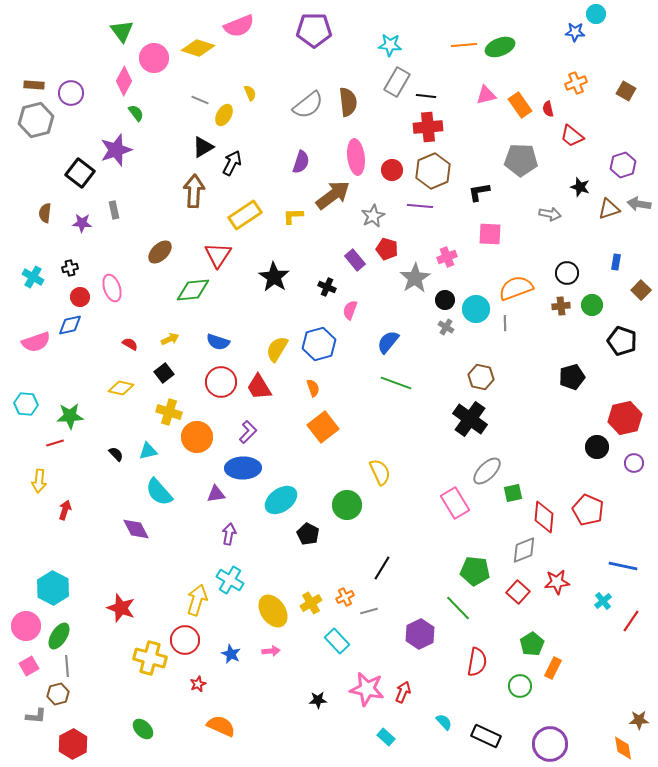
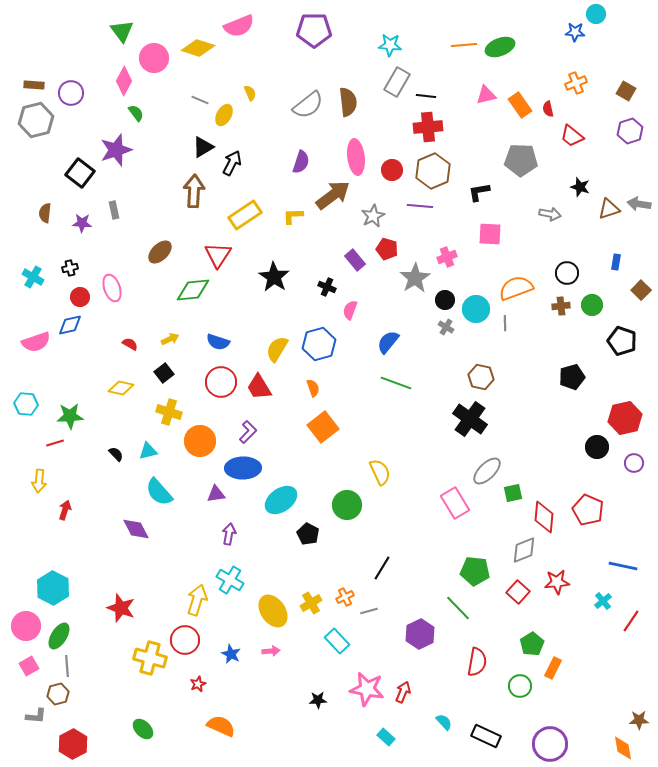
purple hexagon at (623, 165): moved 7 px right, 34 px up
orange circle at (197, 437): moved 3 px right, 4 px down
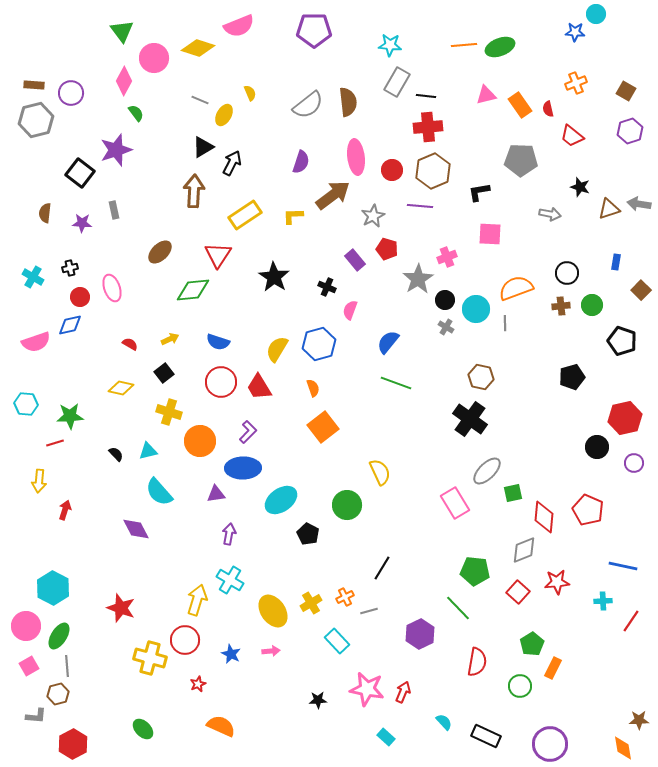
gray star at (415, 278): moved 3 px right, 1 px down
cyan cross at (603, 601): rotated 36 degrees clockwise
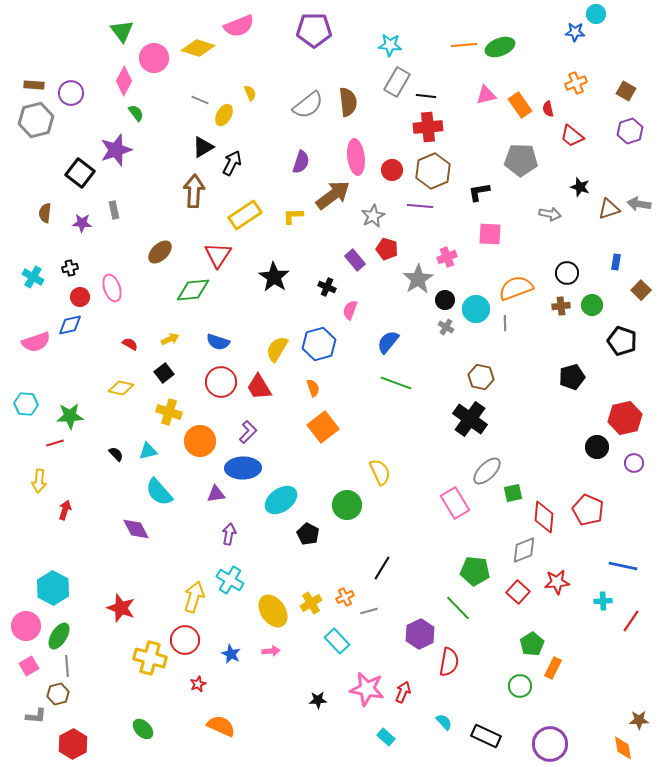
yellow arrow at (197, 600): moved 3 px left, 3 px up
red semicircle at (477, 662): moved 28 px left
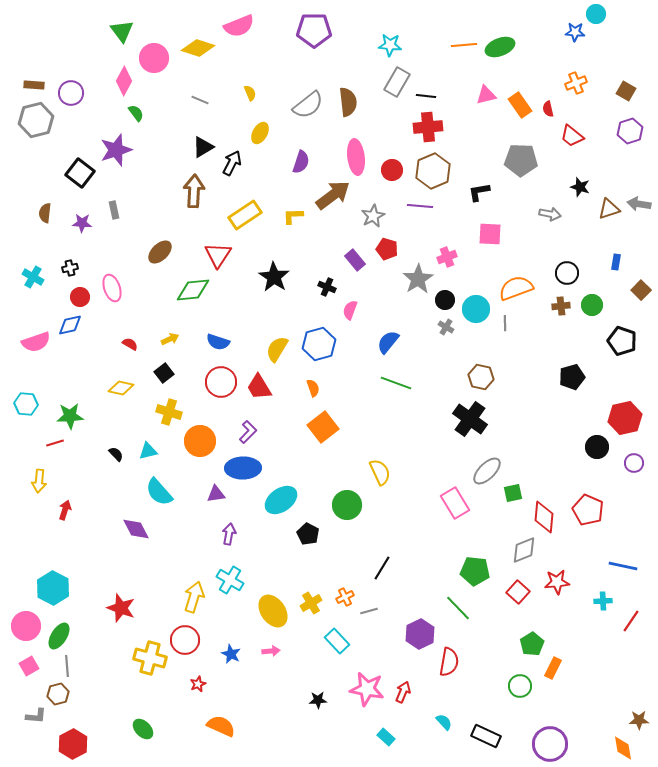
yellow ellipse at (224, 115): moved 36 px right, 18 px down
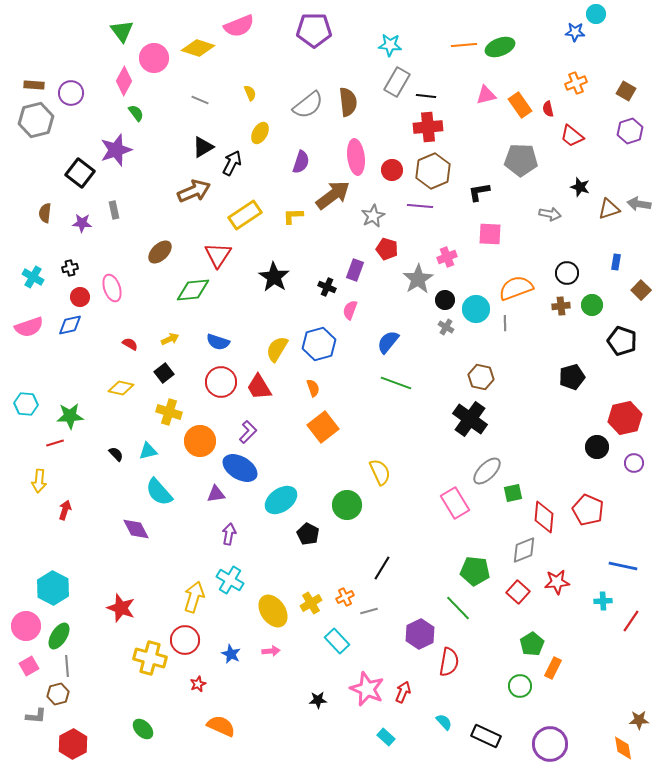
brown arrow at (194, 191): rotated 64 degrees clockwise
purple rectangle at (355, 260): moved 10 px down; rotated 60 degrees clockwise
pink semicircle at (36, 342): moved 7 px left, 15 px up
blue ellipse at (243, 468): moved 3 px left; rotated 32 degrees clockwise
pink star at (367, 689): rotated 12 degrees clockwise
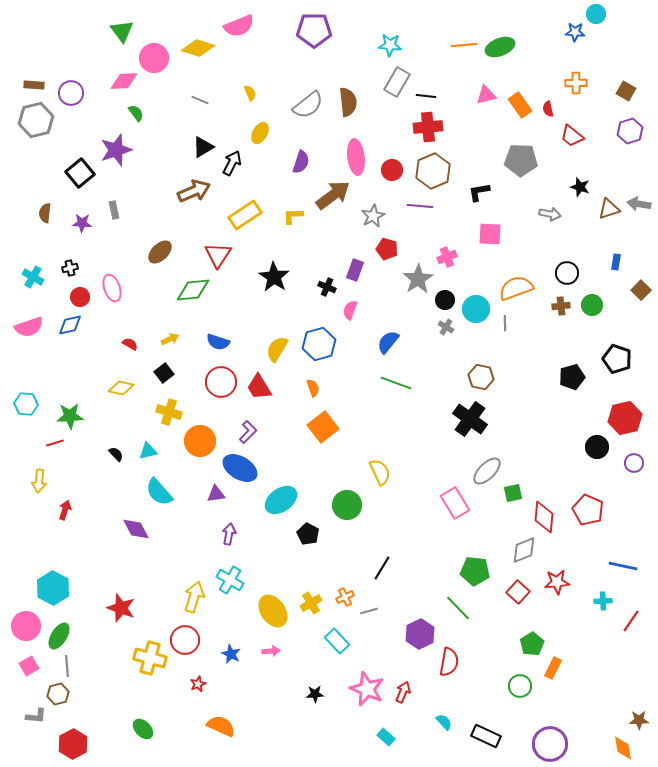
pink diamond at (124, 81): rotated 60 degrees clockwise
orange cross at (576, 83): rotated 20 degrees clockwise
black square at (80, 173): rotated 12 degrees clockwise
black pentagon at (622, 341): moved 5 px left, 18 px down
black star at (318, 700): moved 3 px left, 6 px up
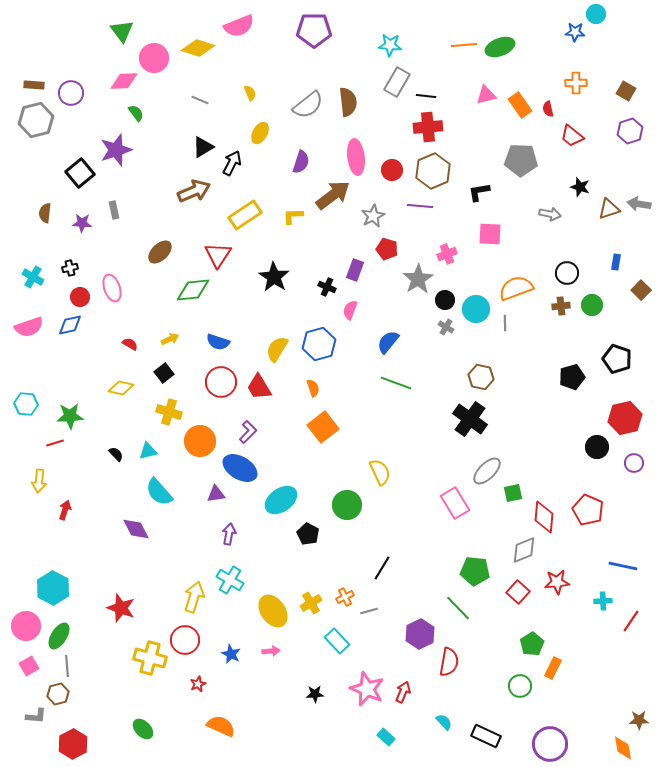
pink cross at (447, 257): moved 3 px up
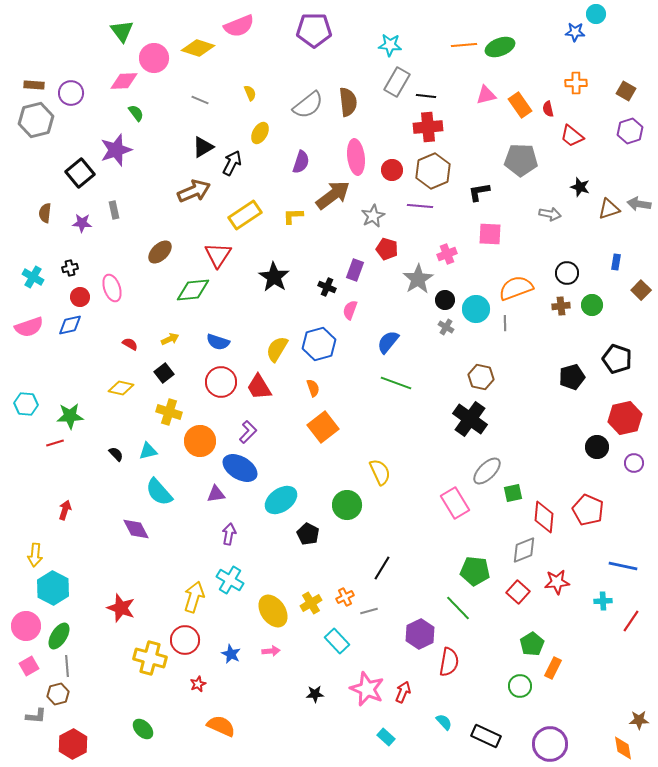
yellow arrow at (39, 481): moved 4 px left, 74 px down
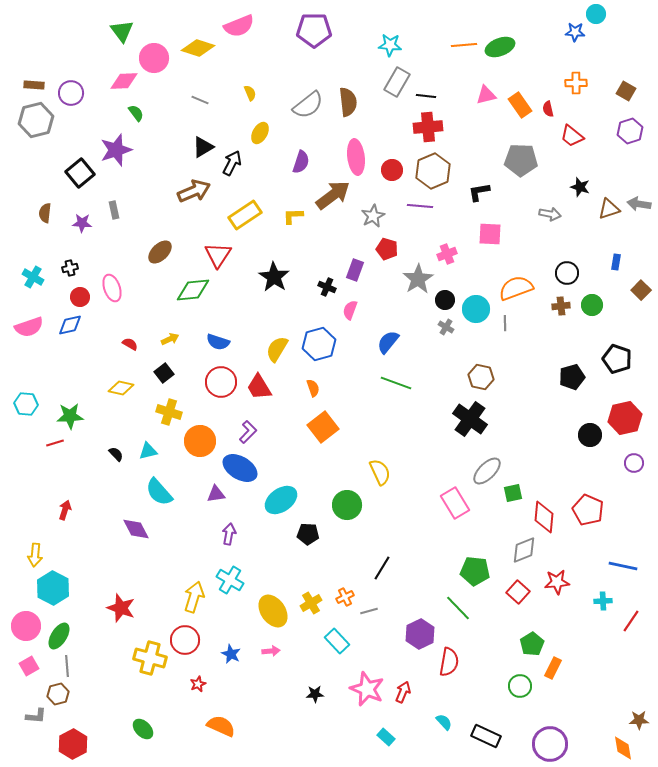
black circle at (597, 447): moved 7 px left, 12 px up
black pentagon at (308, 534): rotated 25 degrees counterclockwise
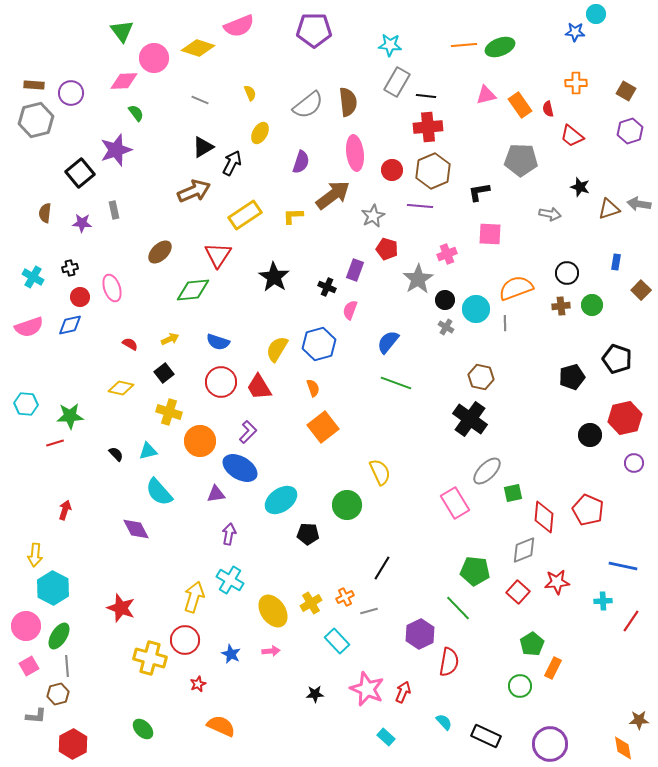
pink ellipse at (356, 157): moved 1 px left, 4 px up
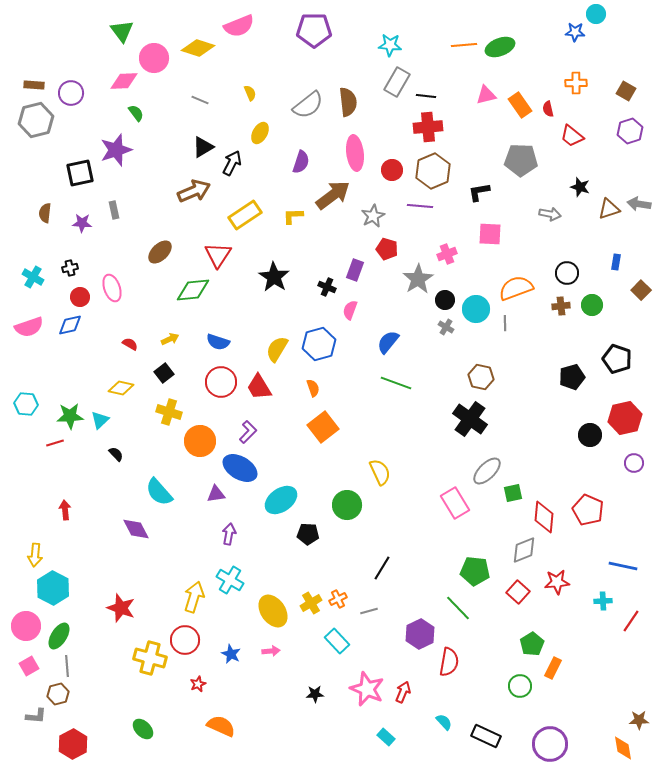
black square at (80, 173): rotated 28 degrees clockwise
cyan triangle at (148, 451): moved 48 px left, 31 px up; rotated 30 degrees counterclockwise
red arrow at (65, 510): rotated 24 degrees counterclockwise
orange cross at (345, 597): moved 7 px left, 2 px down
